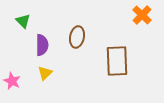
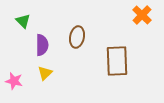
pink star: moved 2 px right; rotated 12 degrees counterclockwise
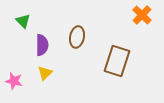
brown rectangle: rotated 20 degrees clockwise
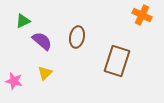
orange cross: rotated 18 degrees counterclockwise
green triangle: rotated 49 degrees clockwise
purple semicircle: moved 4 px up; rotated 50 degrees counterclockwise
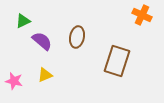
yellow triangle: moved 2 px down; rotated 21 degrees clockwise
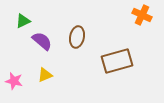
brown rectangle: rotated 56 degrees clockwise
